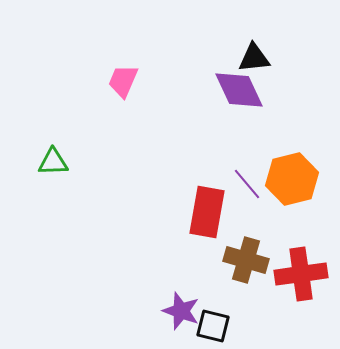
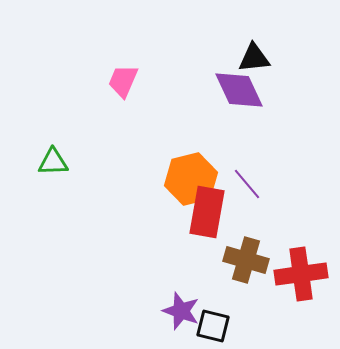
orange hexagon: moved 101 px left
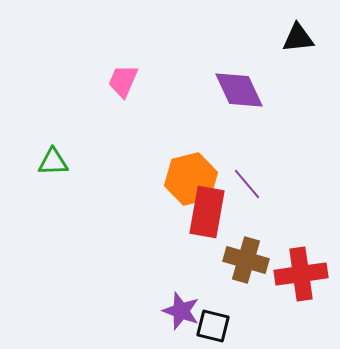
black triangle: moved 44 px right, 20 px up
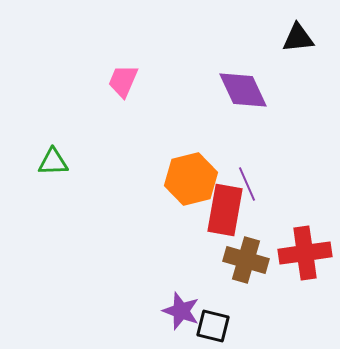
purple diamond: moved 4 px right
purple line: rotated 16 degrees clockwise
red rectangle: moved 18 px right, 2 px up
red cross: moved 4 px right, 21 px up
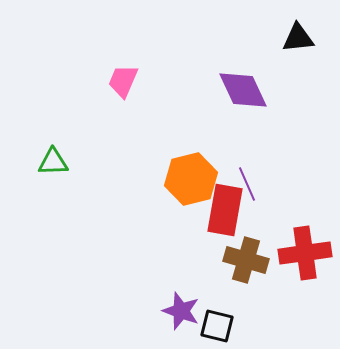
black square: moved 4 px right
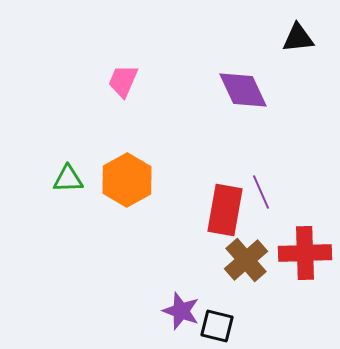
green triangle: moved 15 px right, 17 px down
orange hexagon: moved 64 px left, 1 px down; rotated 15 degrees counterclockwise
purple line: moved 14 px right, 8 px down
red cross: rotated 6 degrees clockwise
brown cross: rotated 33 degrees clockwise
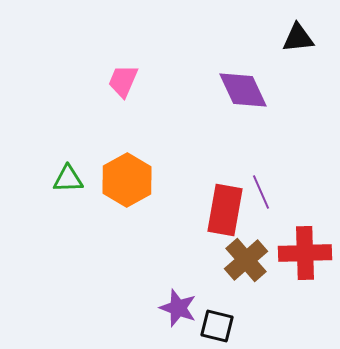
purple star: moved 3 px left, 3 px up
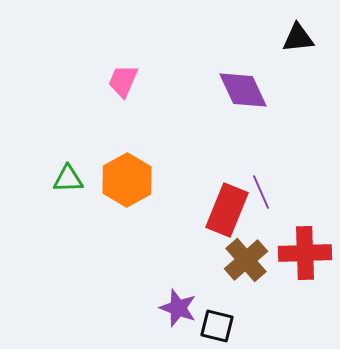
red rectangle: moved 2 px right; rotated 12 degrees clockwise
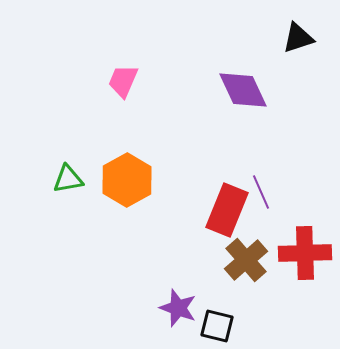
black triangle: rotated 12 degrees counterclockwise
green triangle: rotated 8 degrees counterclockwise
